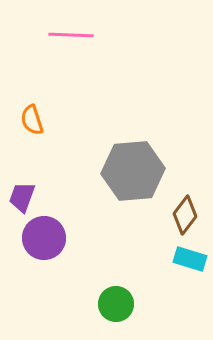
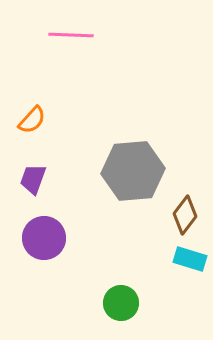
orange semicircle: rotated 120 degrees counterclockwise
purple trapezoid: moved 11 px right, 18 px up
green circle: moved 5 px right, 1 px up
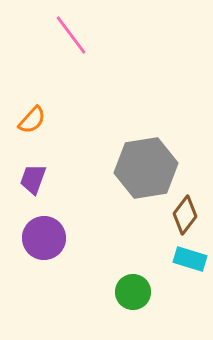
pink line: rotated 51 degrees clockwise
gray hexagon: moved 13 px right, 3 px up; rotated 4 degrees counterclockwise
green circle: moved 12 px right, 11 px up
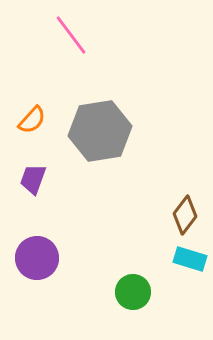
gray hexagon: moved 46 px left, 37 px up
purple circle: moved 7 px left, 20 px down
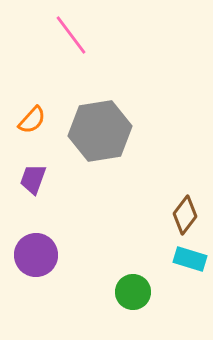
purple circle: moved 1 px left, 3 px up
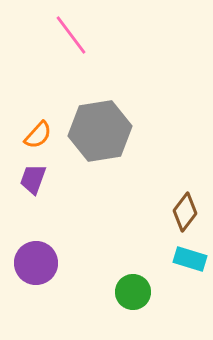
orange semicircle: moved 6 px right, 15 px down
brown diamond: moved 3 px up
purple circle: moved 8 px down
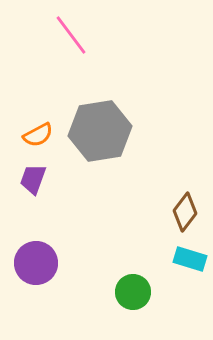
orange semicircle: rotated 20 degrees clockwise
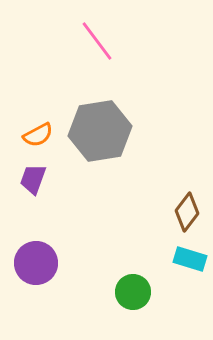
pink line: moved 26 px right, 6 px down
brown diamond: moved 2 px right
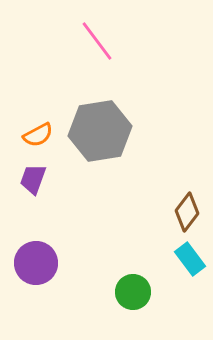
cyan rectangle: rotated 36 degrees clockwise
